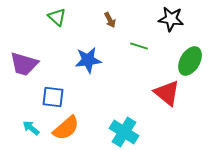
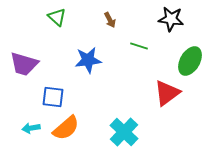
red triangle: rotated 44 degrees clockwise
cyan arrow: rotated 48 degrees counterclockwise
cyan cross: rotated 12 degrees clockwise
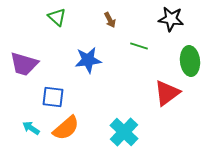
green ellipse: rotated 36 degrees counterclockwise
cyan arrow: rotated 42 degrees clockwise
